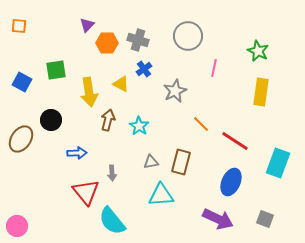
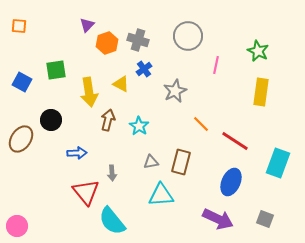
orange hexagon: rotated 20 degrees counterclockwise
pink line: moved 2 px right, 3 px up
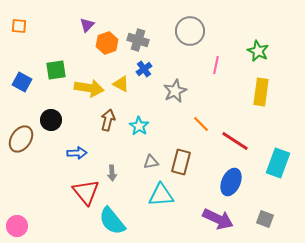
gray circle: moved 2 px right, 5 px up
yellow arrow: moved 4 px up; rotated 72 degrees counterclockwise
